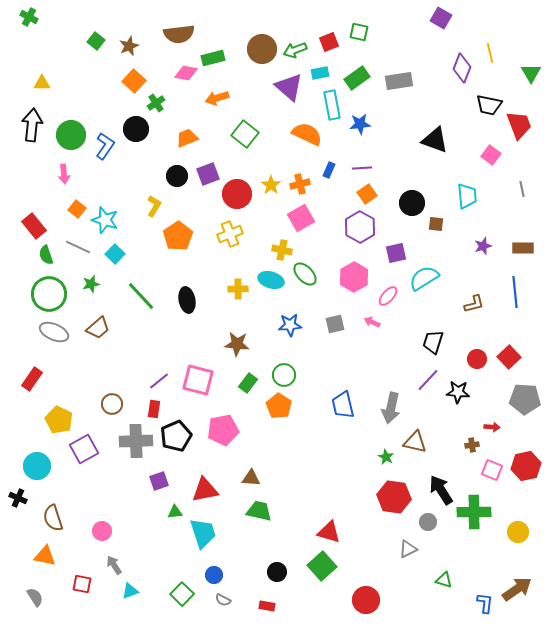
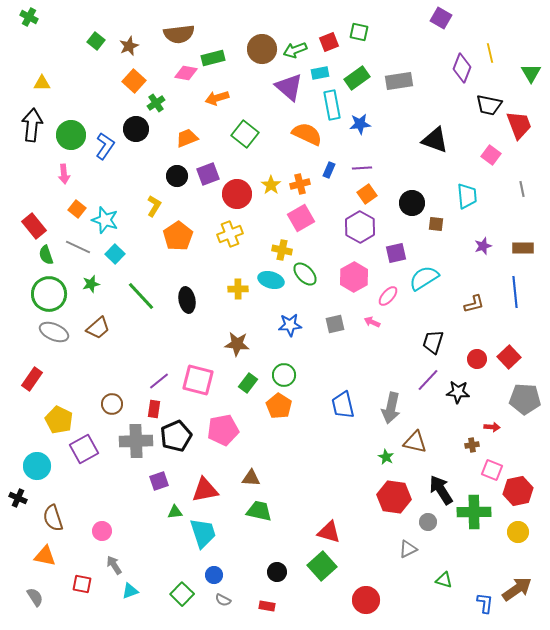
red hexagon at (526, 466): moved 8 px left, 25 px down
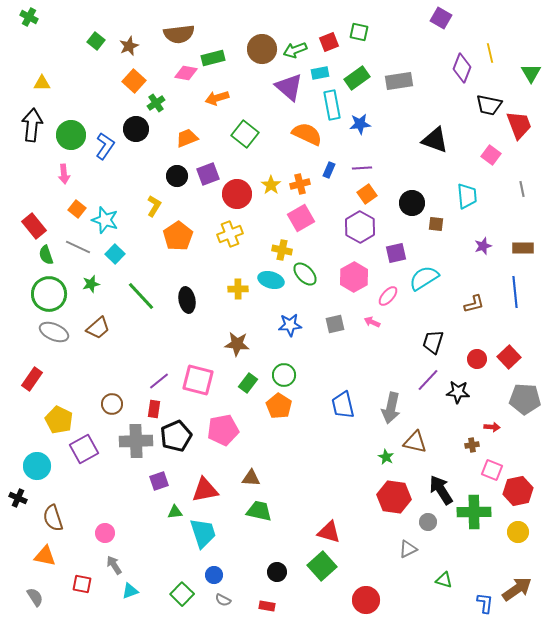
pink circle at (102, 531): moved 3 px right, 2 px down
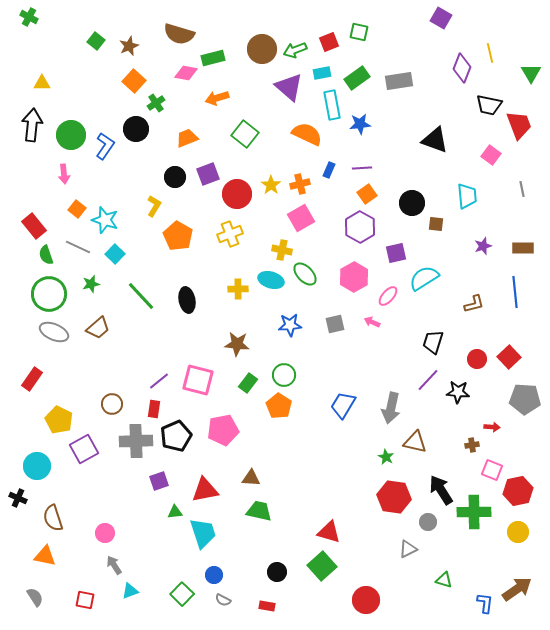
brown semicircle at (179, 34): rotated 24 degrees clockwise
cyan rectangle at (320, 73): moved 2 px right
black circle at (177, 176): moved 2 px left, 1 px down
orange pentagon at (178, 236): rotated 8 degrees counterclockwise
blue trapezoid at (343, 405): rotated 44 degrees clockwise
red square at (82, 584): moved 3 px right, 16 px down
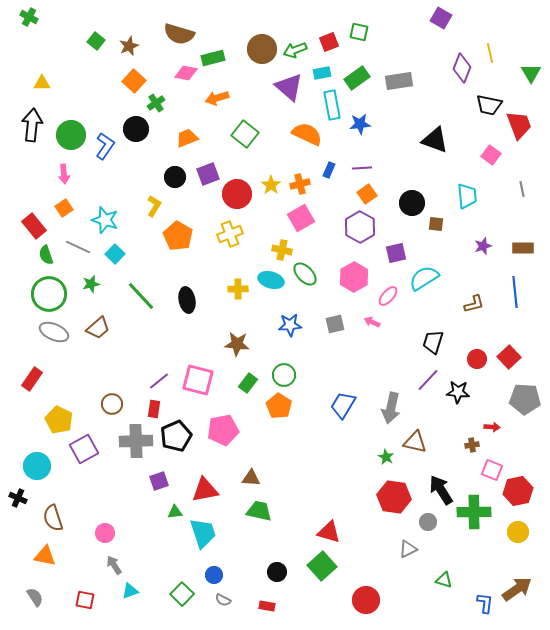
orange square at (77, 209): moved 13 px left, 1 px up; rotated 18 degrees clockwise
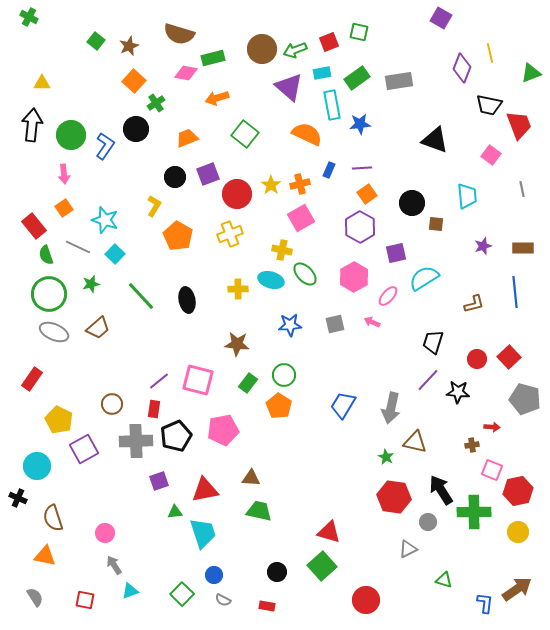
green triangle at (531, 73): rotated 40 degrees clockwise
gray pentagon at (525, 399): rotated 12 degrees clockwise
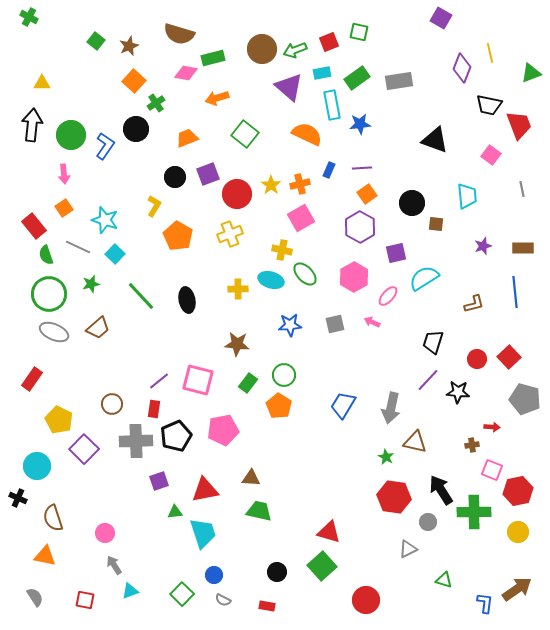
purple square at (84, 449): rotated 16 degrees counterclockwise
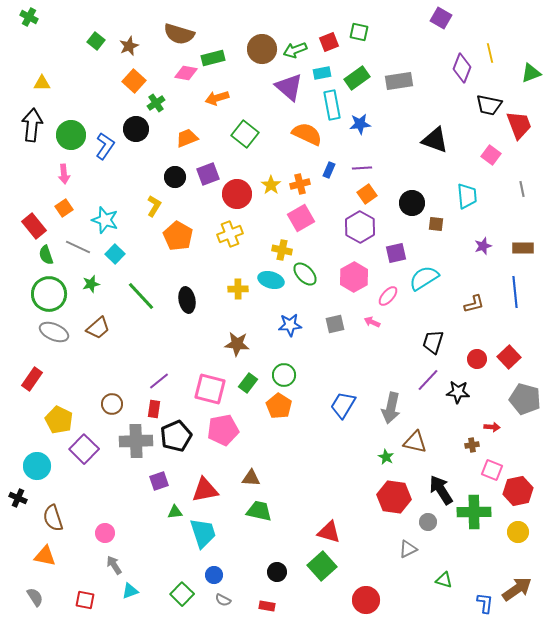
pink square at (198, 380): moved 12 px right, 9 px down
